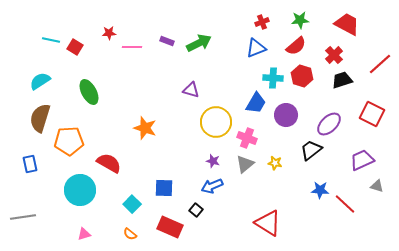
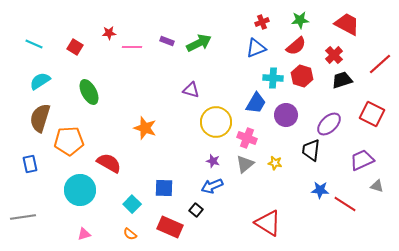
cyan line at (51, 40): moved 17 px left, 4 px down; rotated 12 degrees clockwise
black trapezoid at (311, 150): rotated 45 degrees counterclockwise
red line at (345, 204): rotated 10 degrees counterclockwise
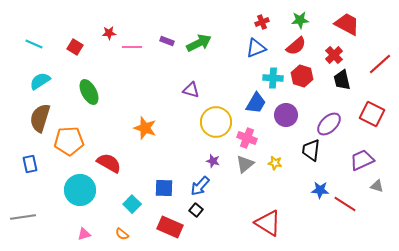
black trapezoid at (342, 80): rotated 85 degrees counterclockwise
blue arrow at (212, 186): moved 12 px left; rotated 25 degrees counterclockwise
orange semicircle at (130, 234): moved 8 px left
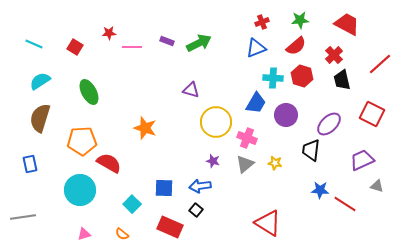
orange pentagon at (69, 141): moved 13 px right
blue arrow at (200, 186): rotated 40 degrees clockwise
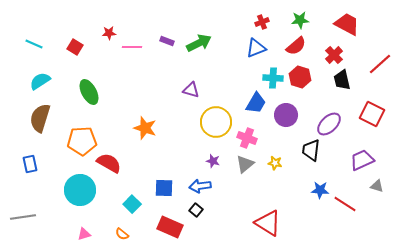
red hexagon at (302, 76): moved 2 px left, 1 px down
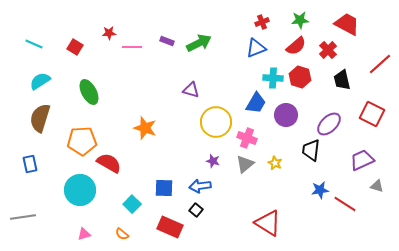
red cross at (334, 55): moved 6 px left, 5 px up
yellow star at (275, 163): rotated 16 degrees clockwise
blue star at (320, 190): rotated 12 degrees counterclockwise
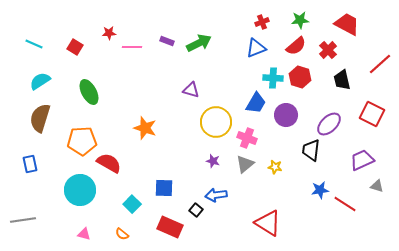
yellow star at (275, 163): moved 4 px down; rotated 16 degrees counterclockwise
blue arrow at (200, 186): moved 16 px right, 9 px down
gray line at (23, 217): moved 3 px down
pink triangle at (84, 234): rotated 32 degrees clockwise
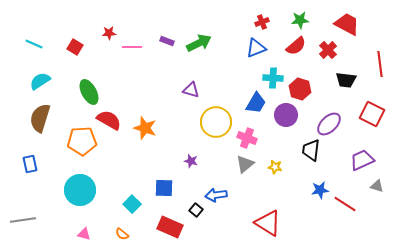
red line at (380, 64): rotated 55 degrees counterclockwise
red hexagon at (300, 77): moved 12 px down
black trapezoid at (342, 80): moved 4 px right; rotated 70 degrees counterclockwise
purple star at (213, 161): moved 22 px left
red semicircle at (109, 163): moved 43 px up
